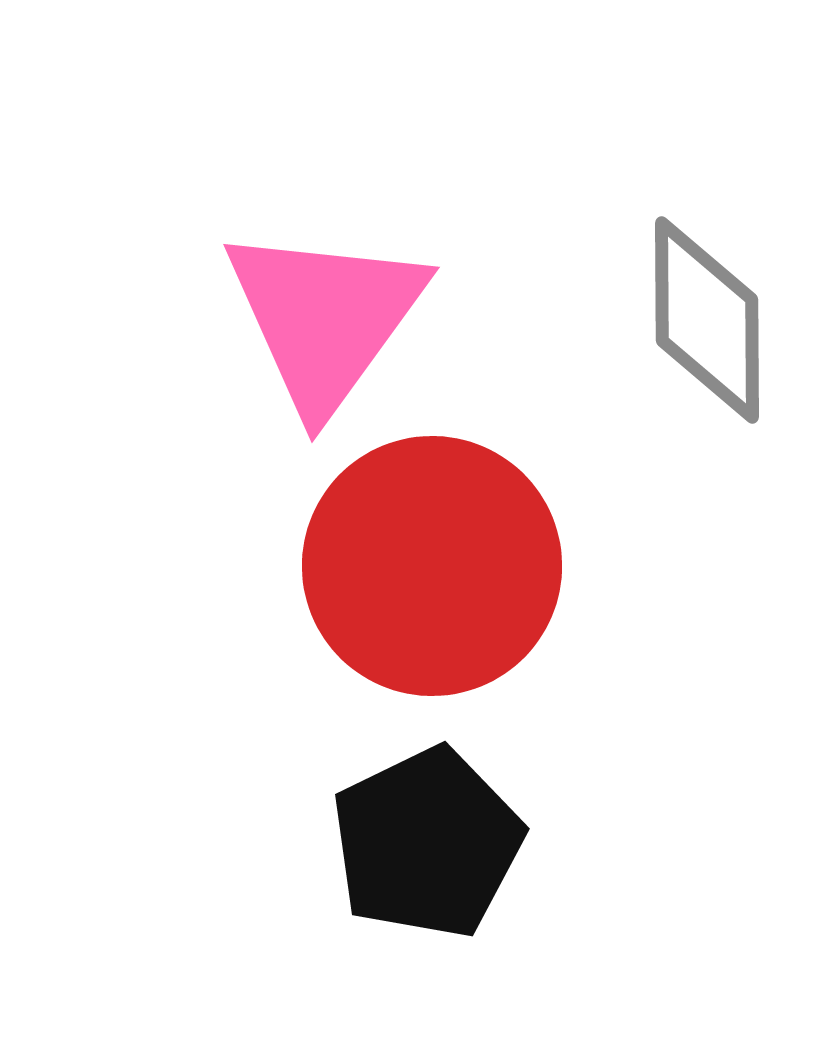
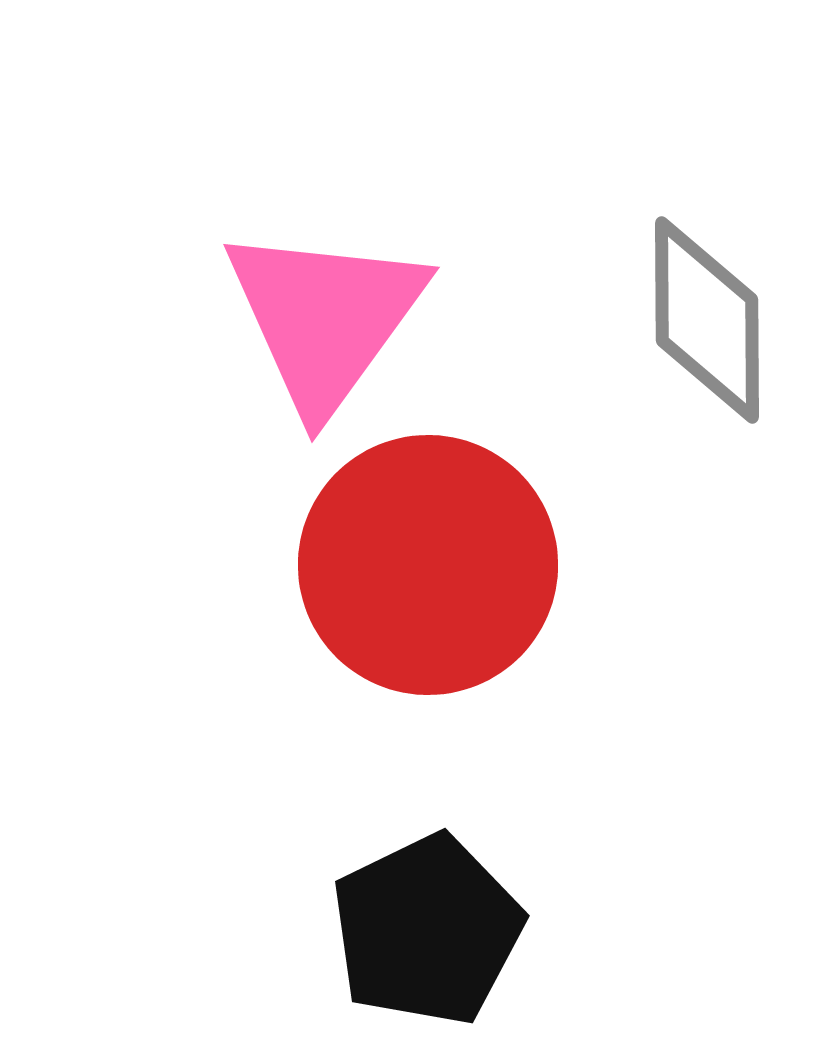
red circle: moved 4 px left, 1 px up
black pentagon: moved 87 px down
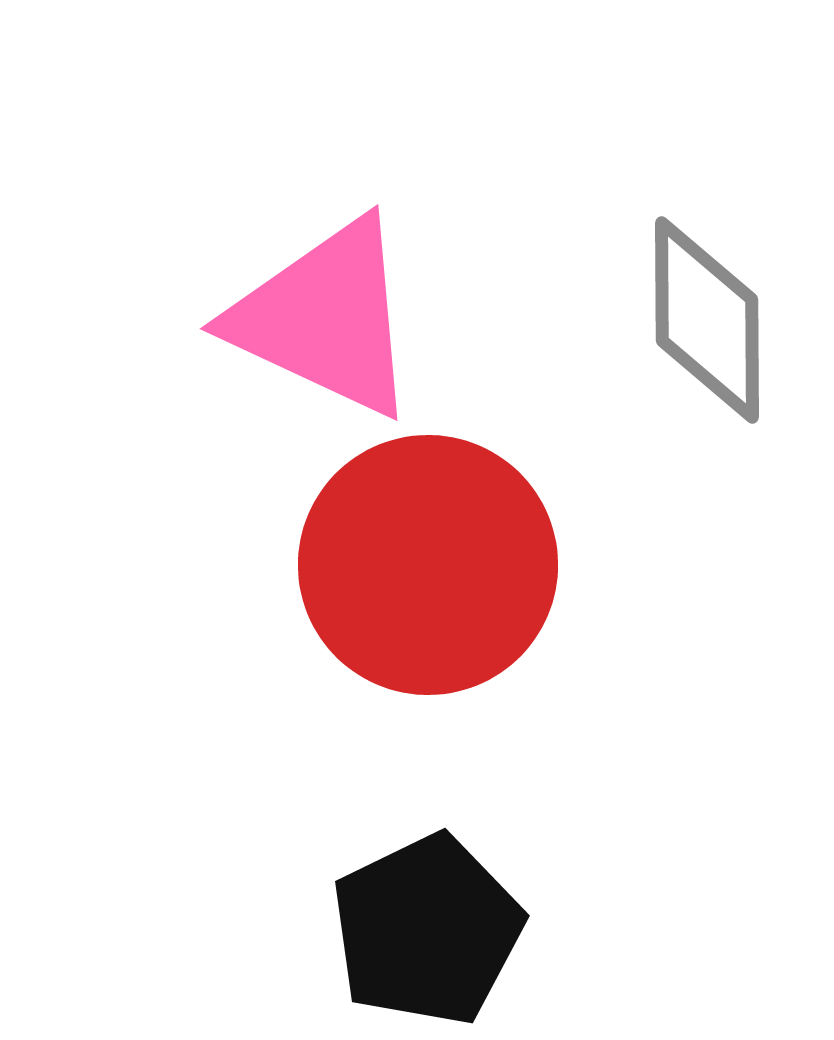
pink triangle: rotated 41 degrees counterclockwise
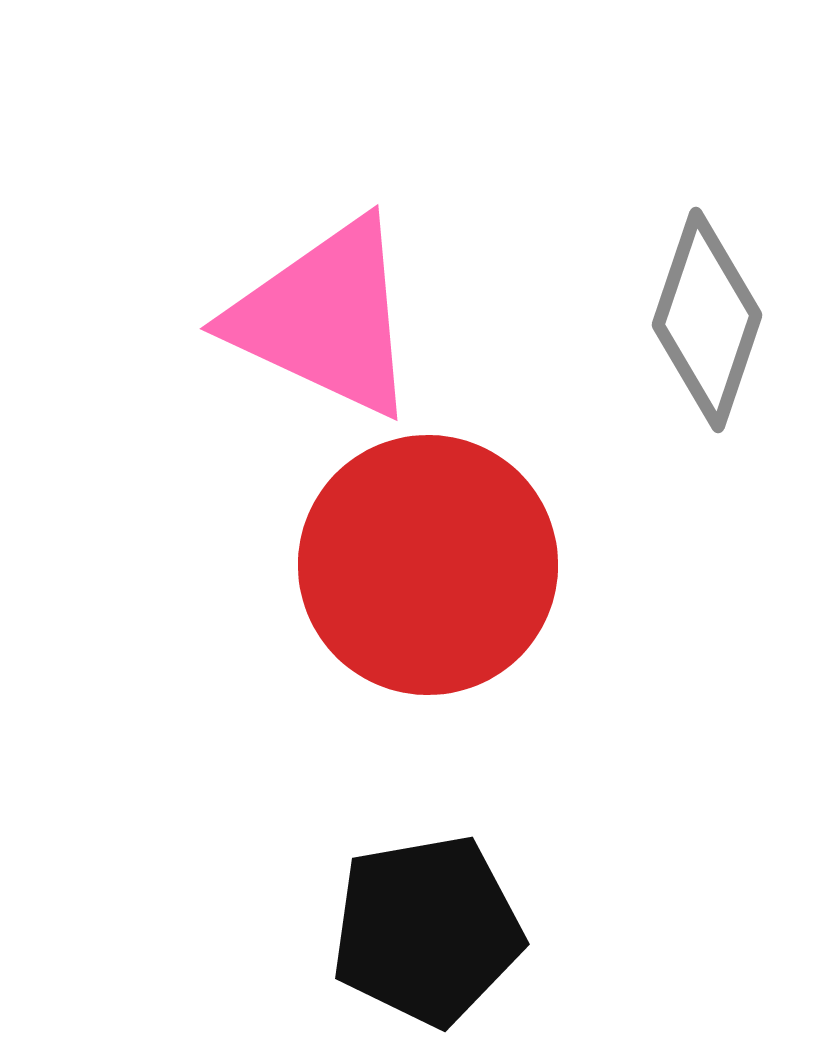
gray diamond: rotated 19 degrees clockwise
black pentagon: rotated 16 degrees clockwise
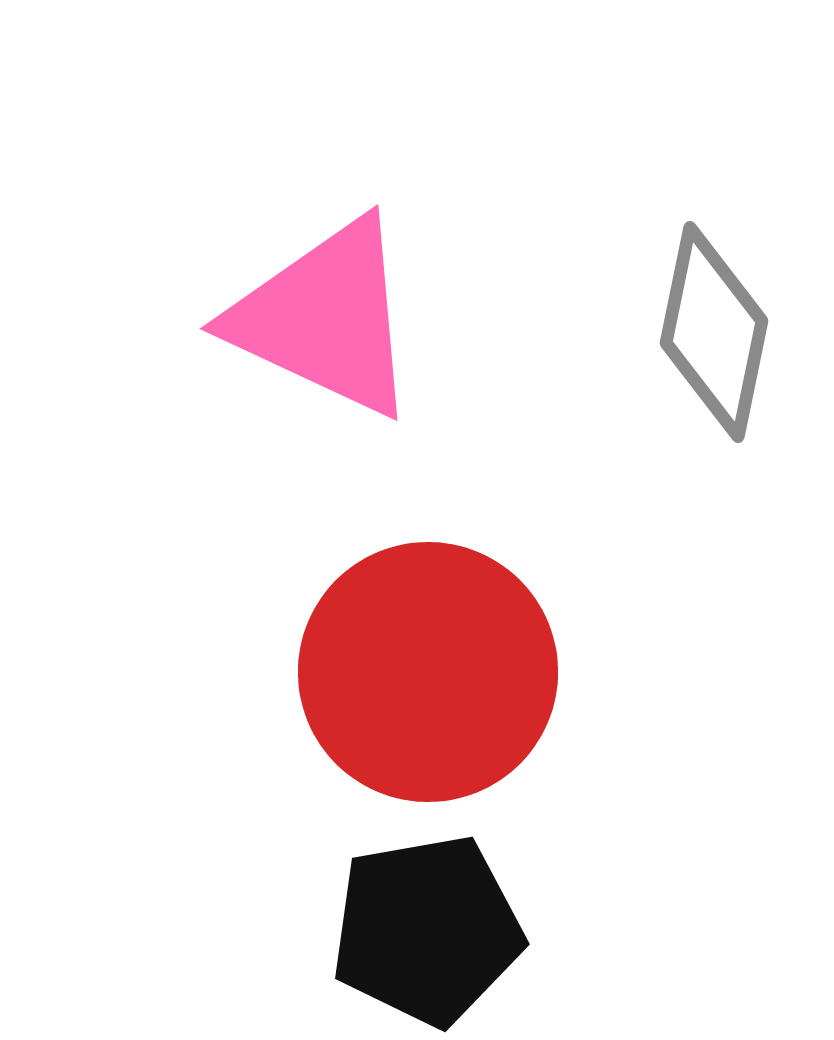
gray diamond: moved 7 px right, 12 px down; rotated 7 degrees counterclockwise
red circle: moved 107 px down
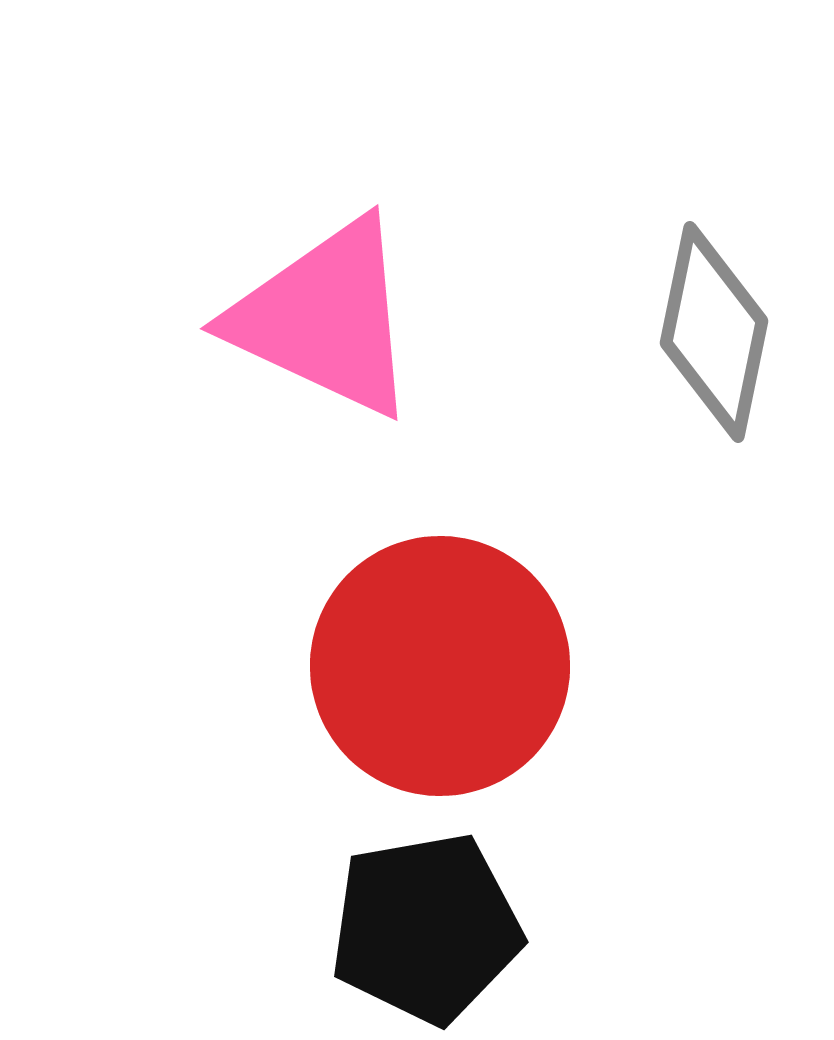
red circle: moved 12 px right, 6 px up
black pentagon: moved 1 px left, 2 px up
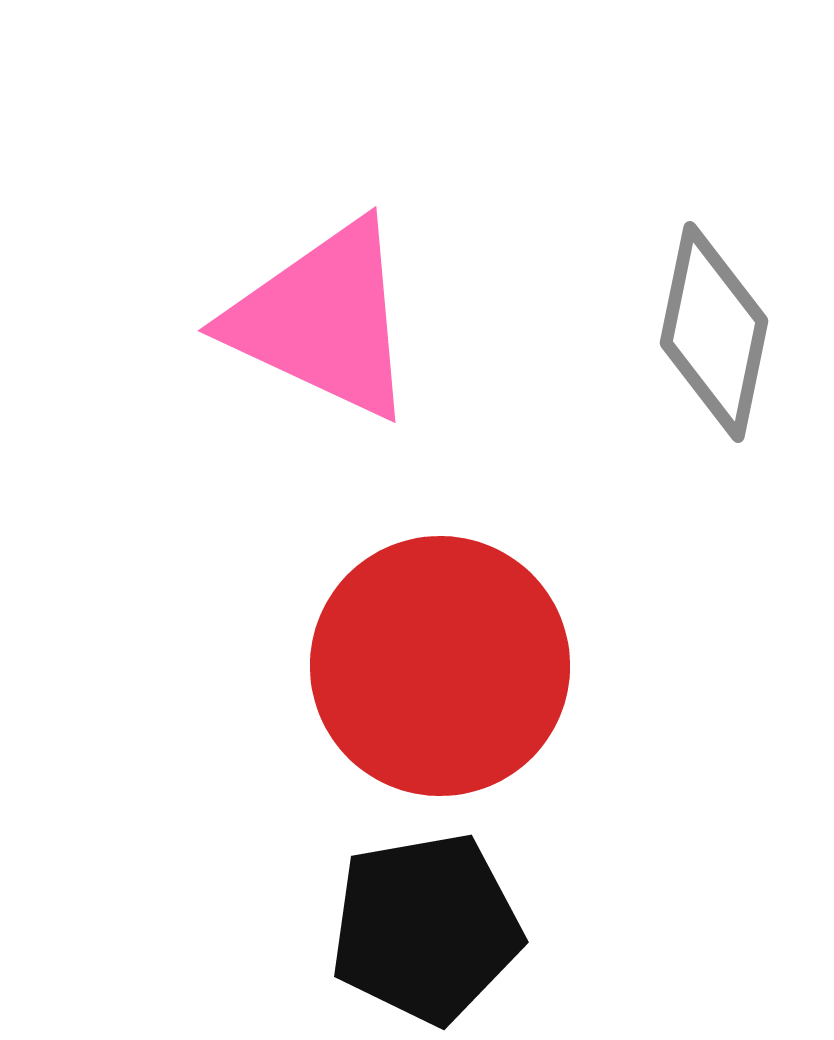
pink triangle: moved 2 px left, 2 px down
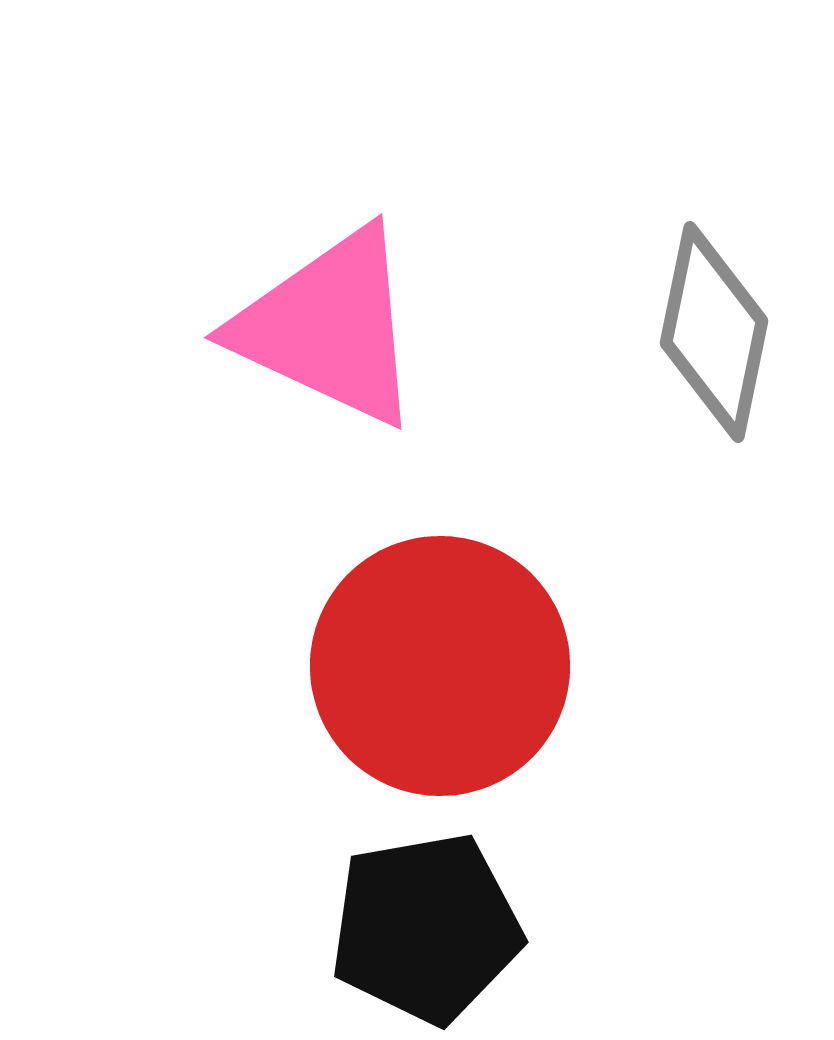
pink triangle: moved 6 px right, 7 px down
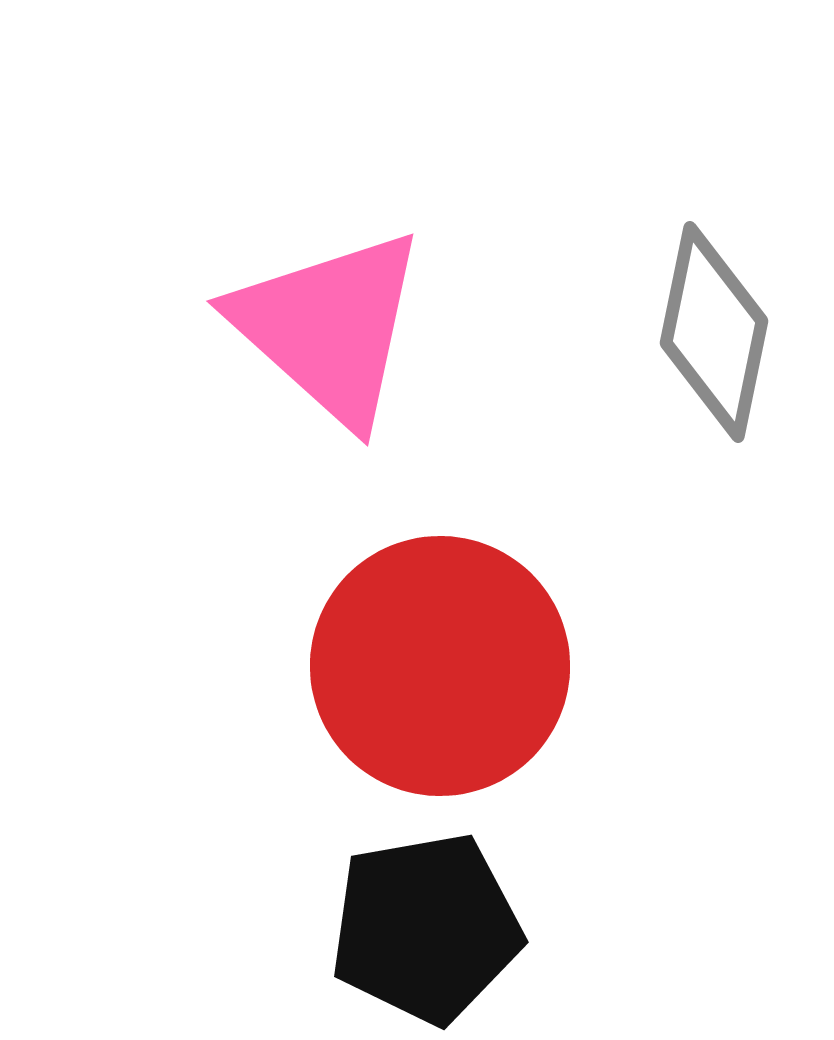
pink triangle: rotated 17 degrees clockwise
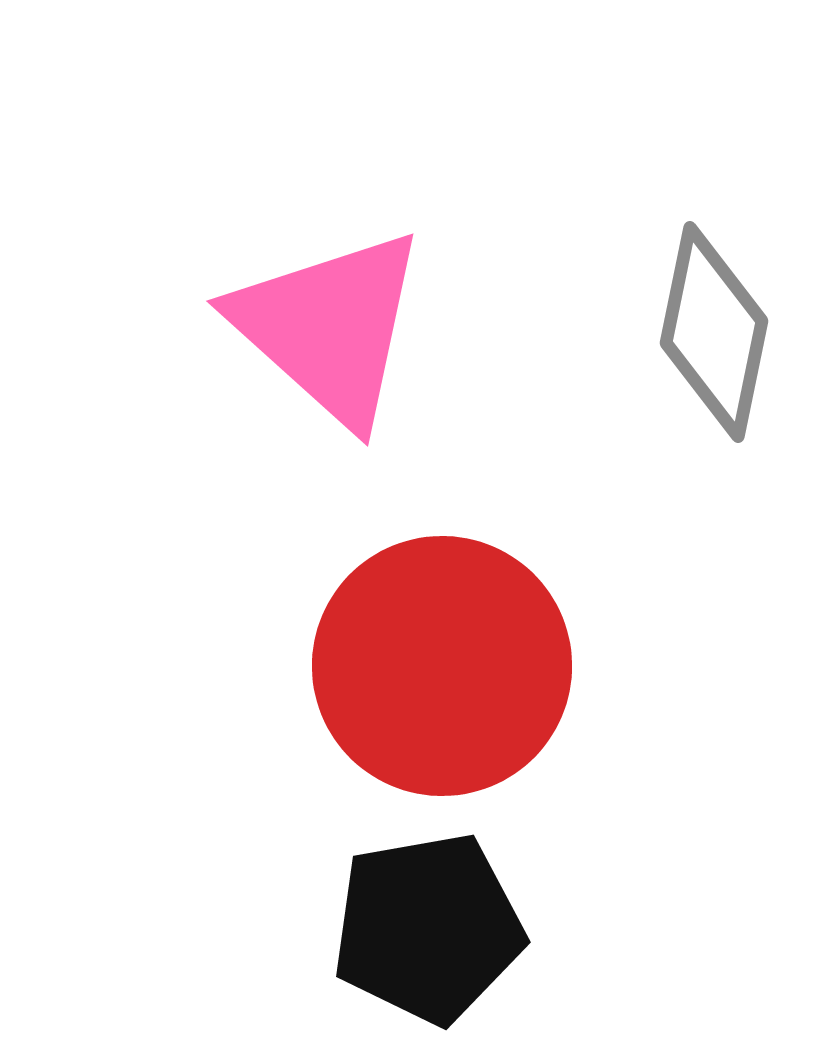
red circle: moved 2 px right
black pentagon: moved 2 px right
